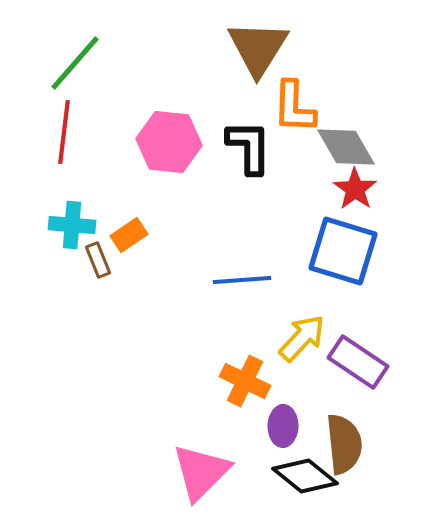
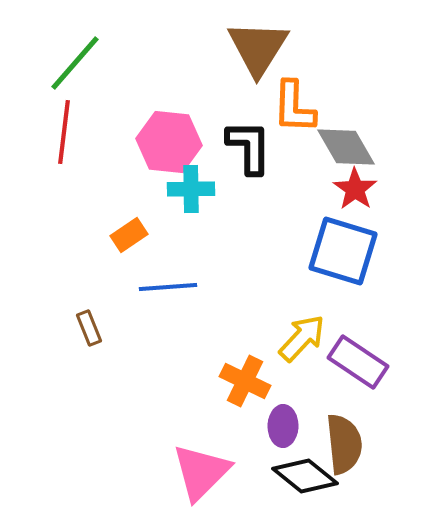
cyan cross: moved 119 px right, 36 px up; rotated 6 degrees counterclockwise
brown rectangle: moved 9 px left, 68 px down
blue line: moved 74 px left, 7 px down
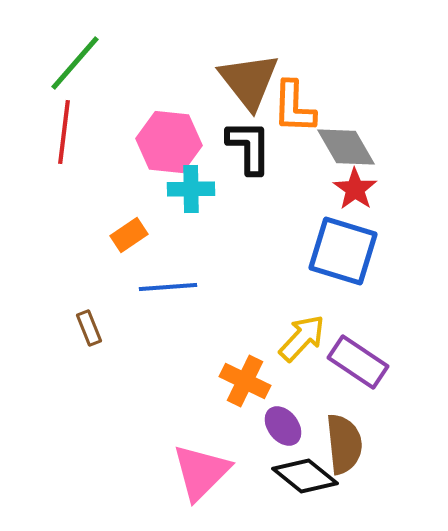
brown triangle: moved 9 px left, 33 px down; rotated 10 degrees counterclockwise
purple ellipse: rotated 39 degrees counterclockwise
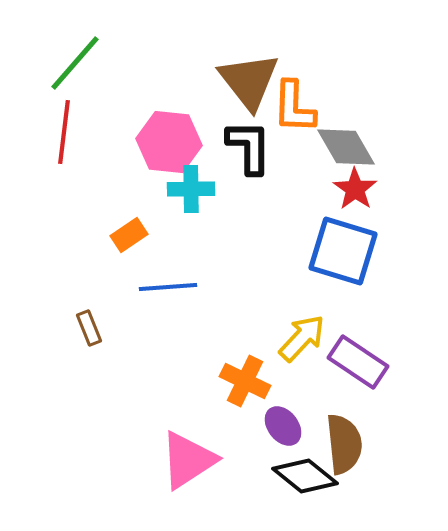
pink triangle: moved 13 px left, 12 px up; rotated 12 degrees clockwise
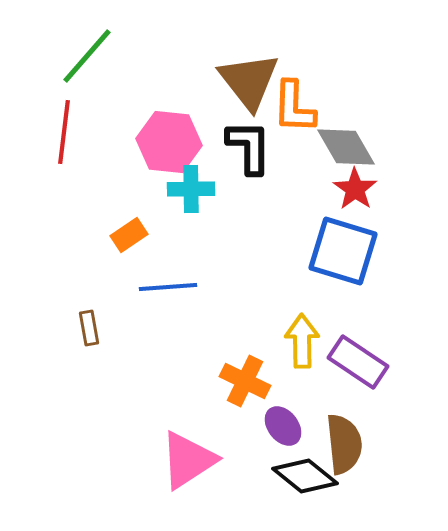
green line: moved 12 px right, 7 px up
brown rectangle: rotated 12 degrees clockwise
yellow arrow: moved 3 px down; rotated 44 degrees counterclockwise
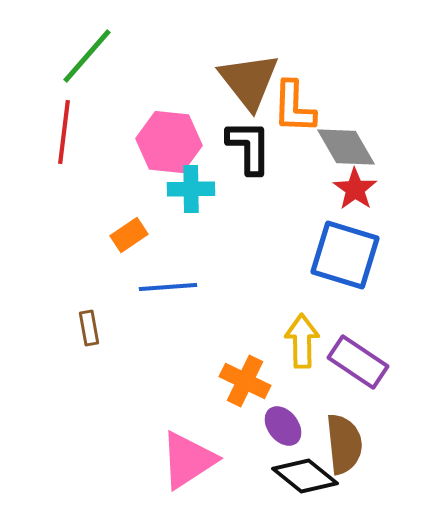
blue square: moved 2 px right, 4 px down
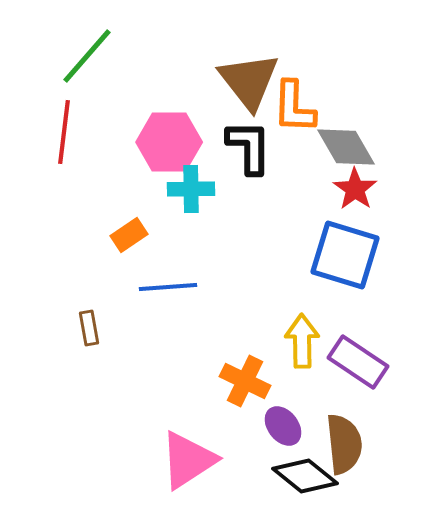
pink hexagon: rotated 6 degrees counterclockwise
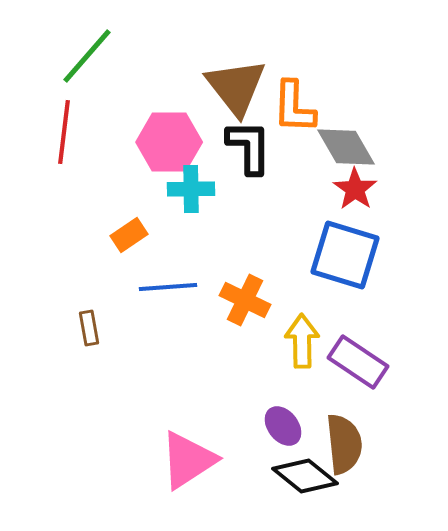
brown triangle: moved 13 px left, 6 px down
orange cross: moved 81 px up
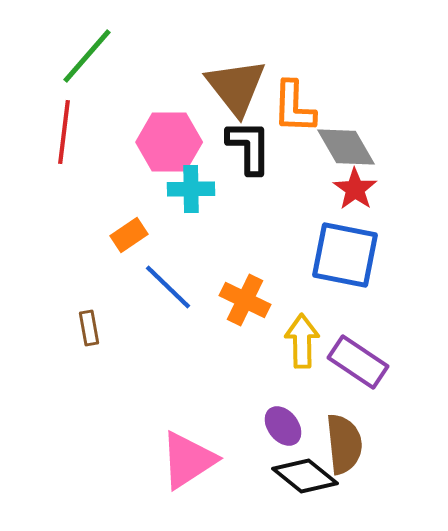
blue square: rotated 6 degrees counterclockwise
blue line: rotated 48 degrees clockwise
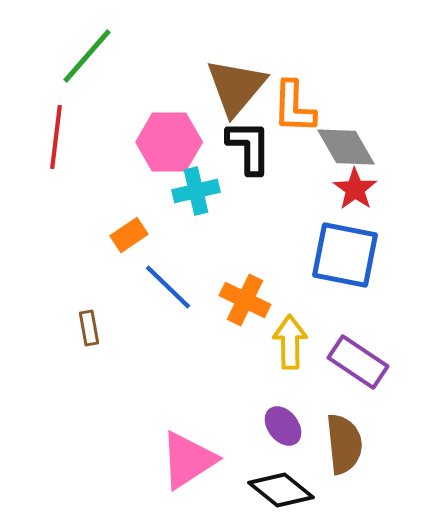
brown triangle: rotated 18 degrees clockwise
red line: moved 8 px left, 5 px down
cyan cross: moved 5 px right, 2 px down; rotated 12 degrees counterclockwise
yellow arrow: moved 12 px left, 1 px down
black diamond: moved 24 px left, 14 px down
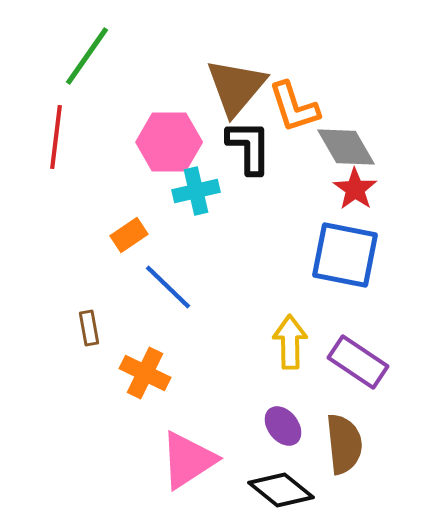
green line: rotated 6 degrees counterclockwise
orange L-shape: rotated 20 degrees counterclockwise
orange cross: moved 100 px left, 73 px down
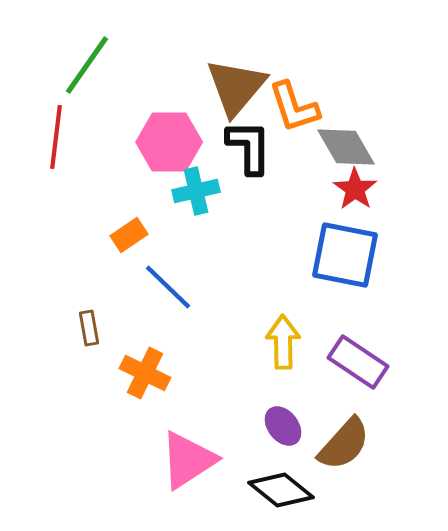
green line: moved 9 px down
yellow arrow: moved 7 px left
brown semicircle: rotated 48 degrees clockwise
